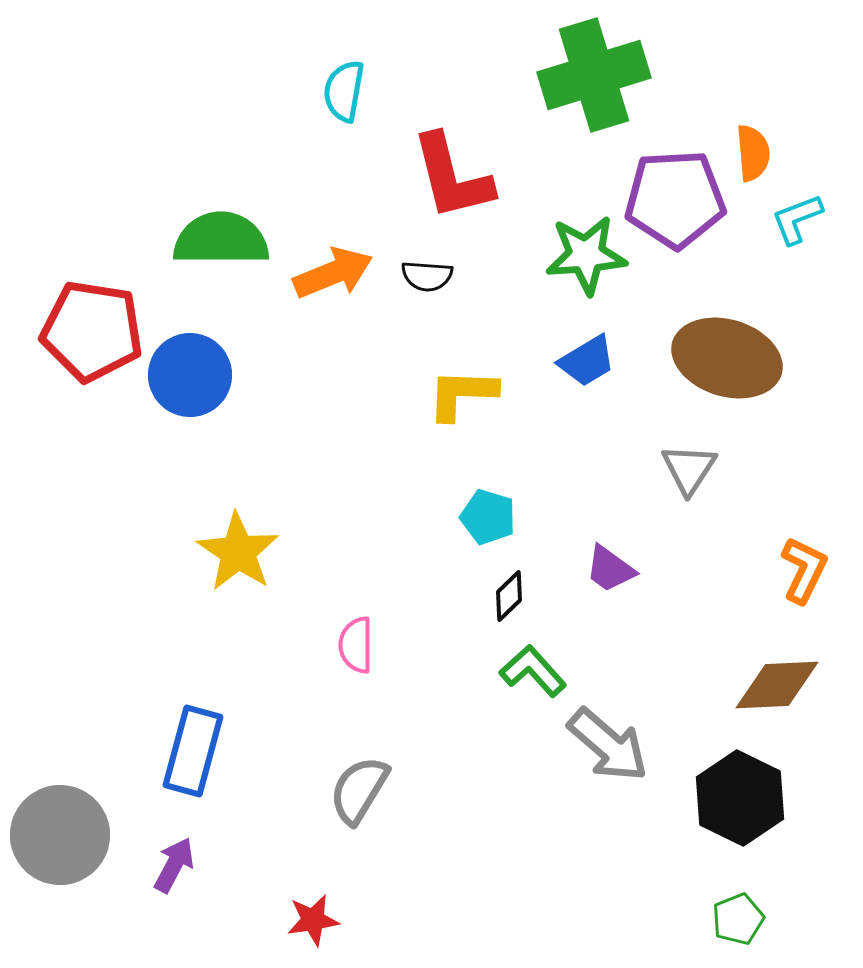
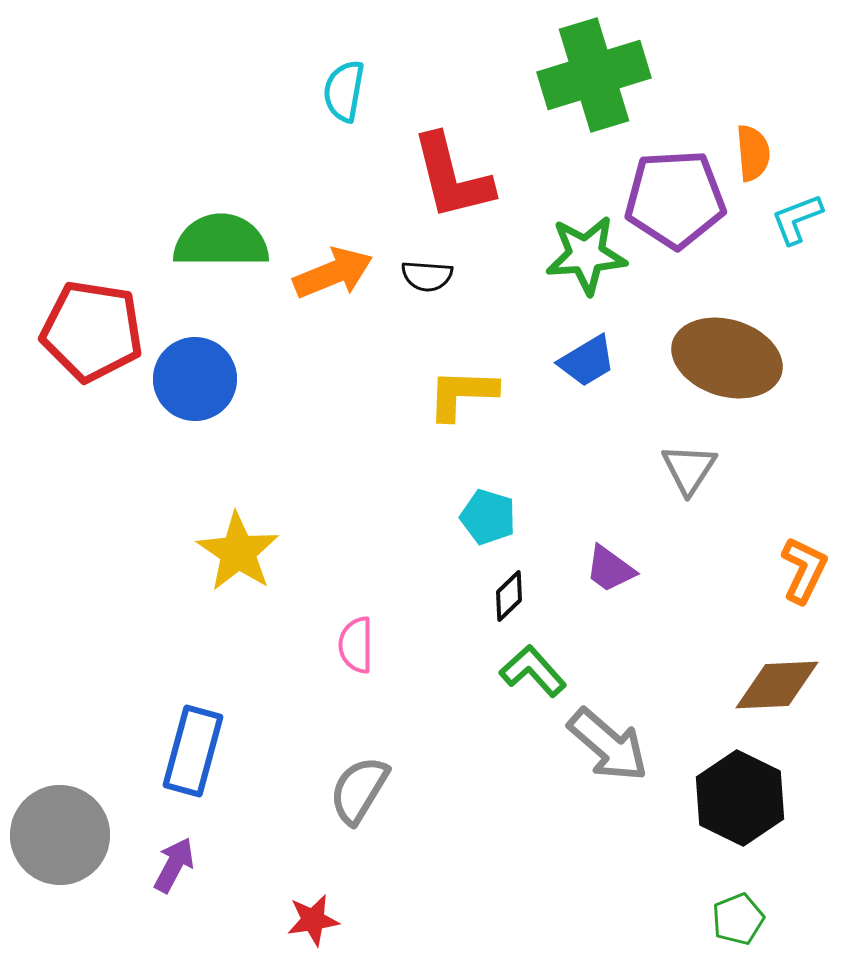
green semicircle: moved 2 px down
blue circle: moved 5 px right, 4 px down
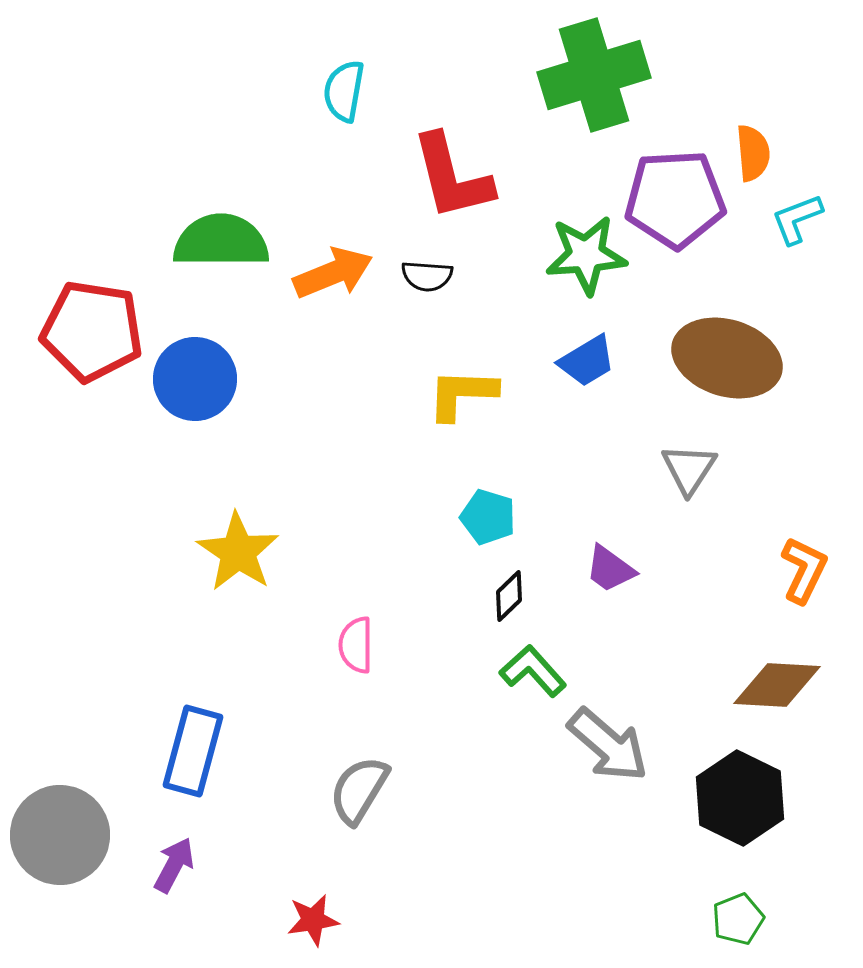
brown diamond: rotated 6 degrees clockwise
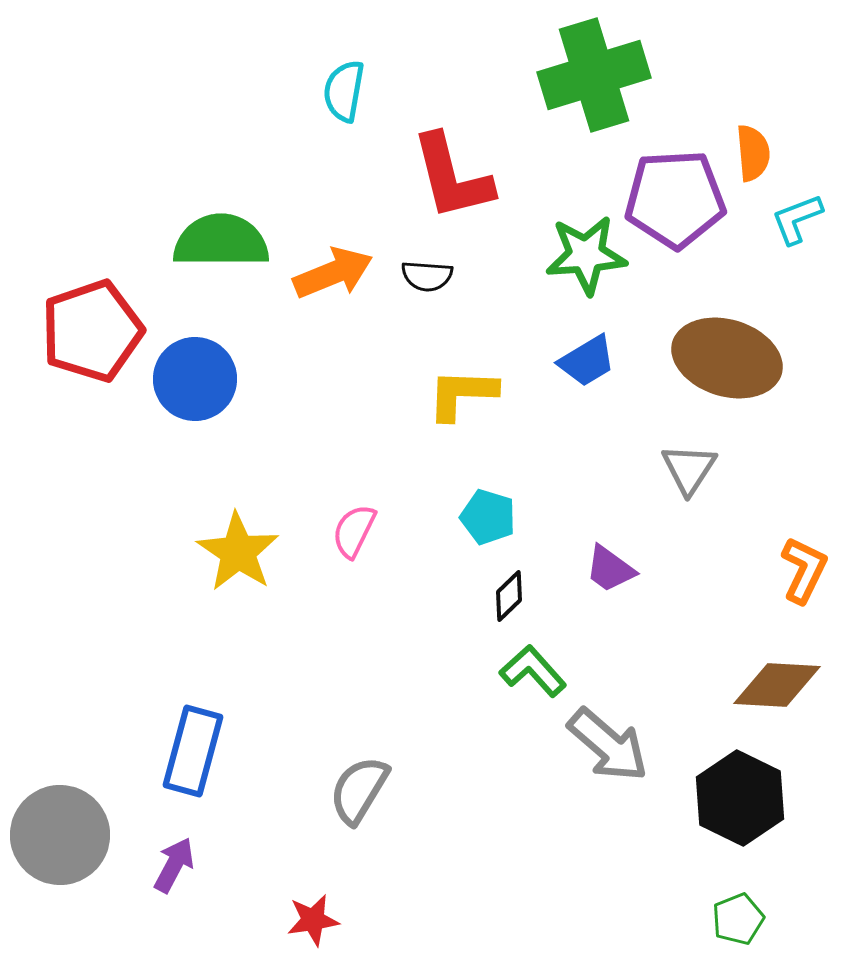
red pentagon: rotated 28 degrees counterclockwise
pink semicircle: moved 2 px left, 114 px up; rotated 26 degrees clockwise
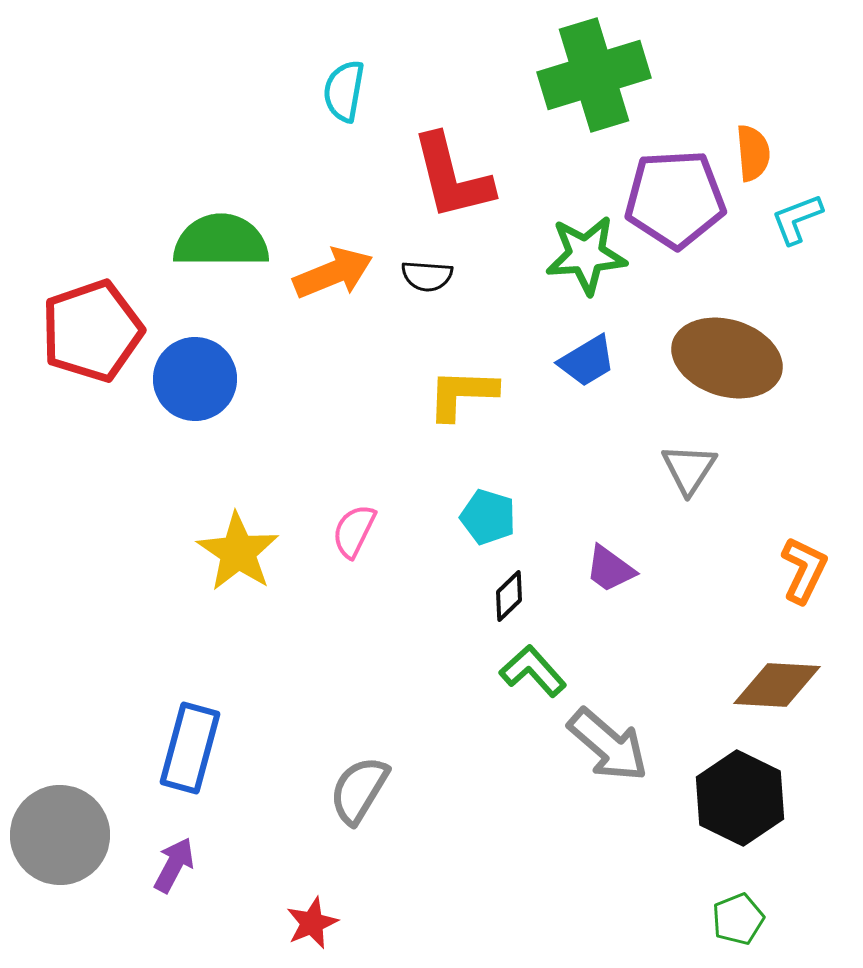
blue rectangle: moved 3 px left, 3 px up
red star: moved 1 px left, 3 px down; rotated 14 degrees counterclockwise
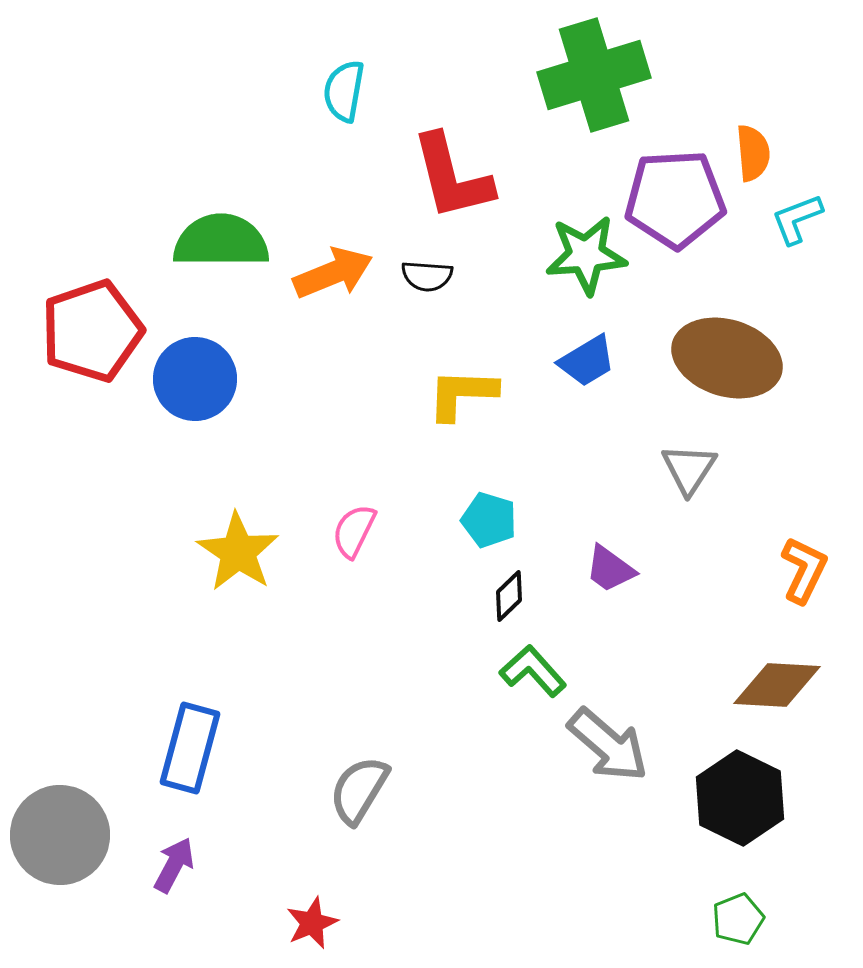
cyan pentagon: moved 1 px right, 3 px down
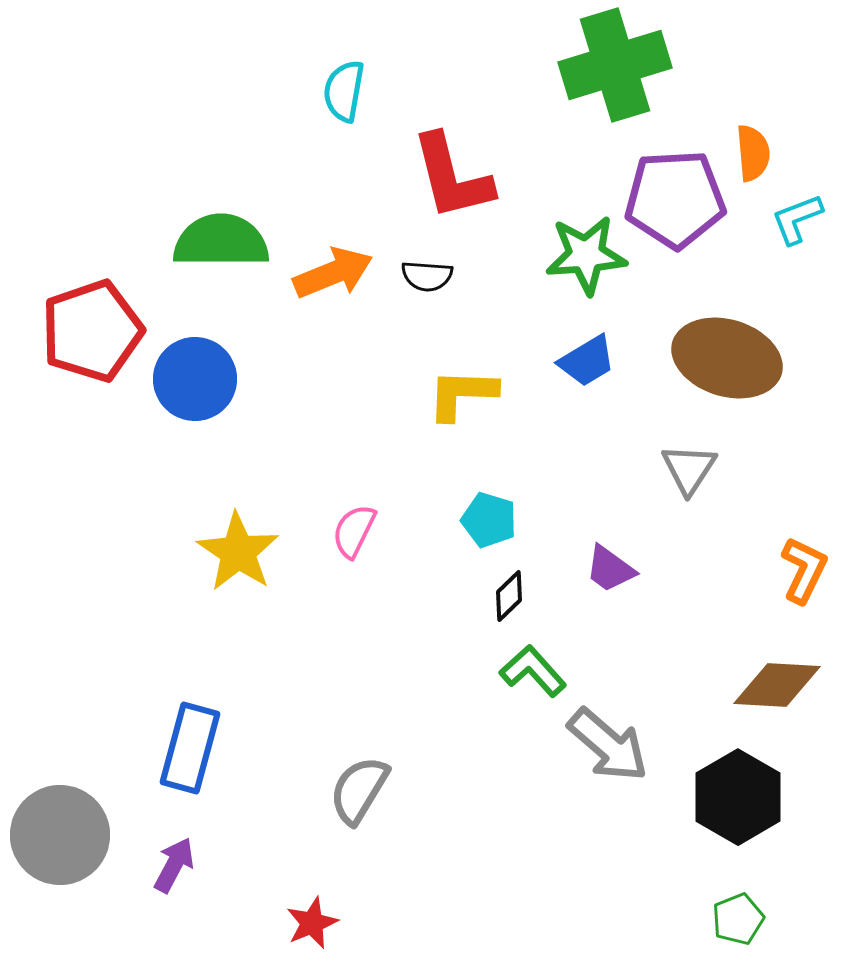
green cross: moved 21 px right, 10 px up
black hexagon: moved 2 px left, 1 px up; rotated 4 degrees clockwise
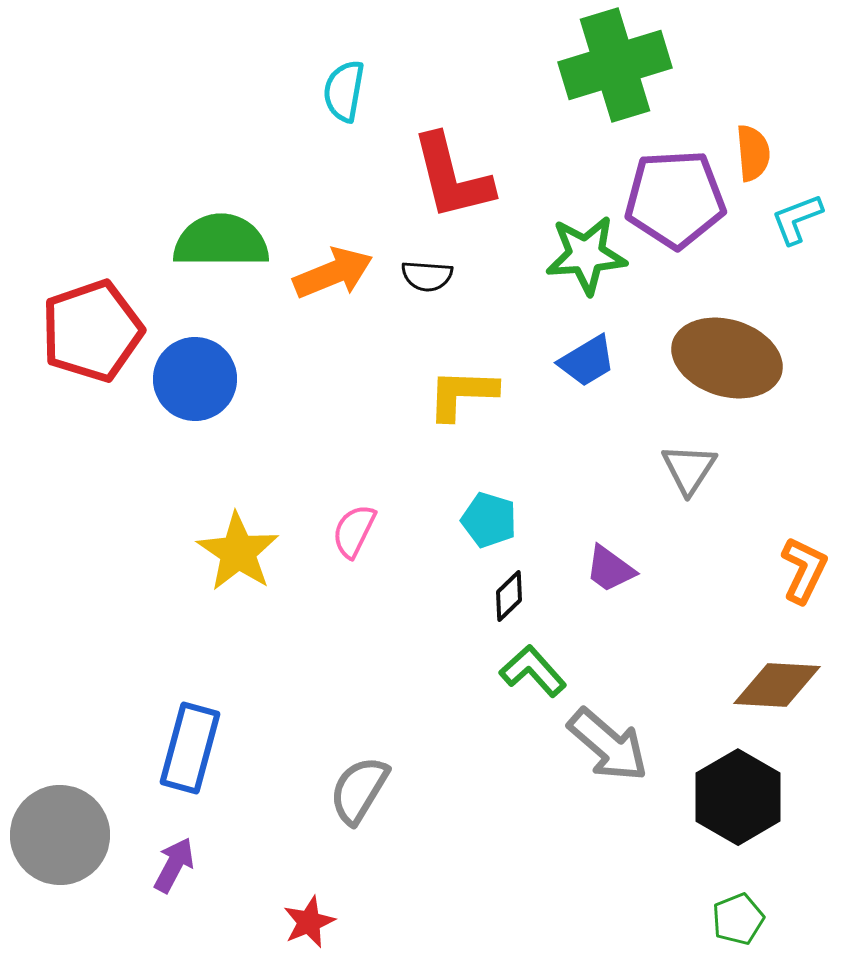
red star: moved 3 px left, 1 px up
